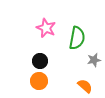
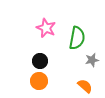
gray star: moved 2 px left
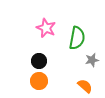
black circle: moved 1 px left
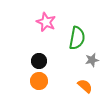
pink star: moved 6 px up
